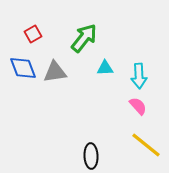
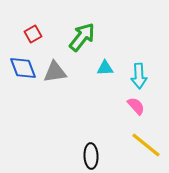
green arrow: moved 2 px left, 1 px up
pink semicircle: moved 2 px left
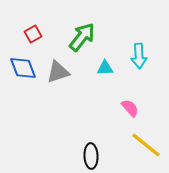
gray triangle: moved 3 px right; rotated 10 degrees counterclockwise
cyan arrow: moved 20 px up
pink semicircle: moved 6 px left, 2 px down
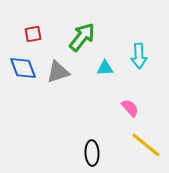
red square: rotated 18 degrees clockwise
black ellipse: moved 1 px right, 3 px up
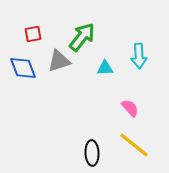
gray triangle: moved 1 px right, 11 px up
yellow line: moved 12 px left
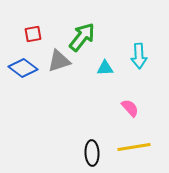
blue diamond: rotated 32 degrees counterclockwise
yellow line: moved 2 px down; rotated 48 degrees counterclockwise
